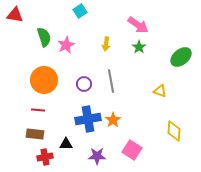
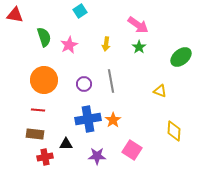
pink star: moved 3 px right
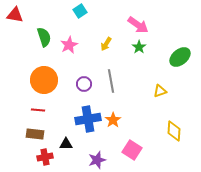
yellow arrow: rotated 24 degrees clockwise
green ellipse: moved 1 px left
yellow triangle: rotated 40 degrees counterclockwise
purple star: moved 4 px down; rotated 18 degrees counterclockwise
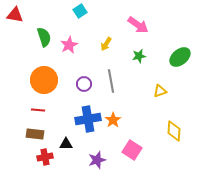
green star: moved 9 px down; rotated 24 degrees clockwise
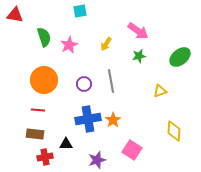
cyan square: rotated 24 degrees clockwise
pink arrow: moved 6 px down
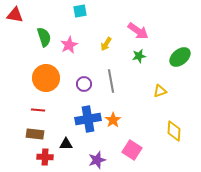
orange circle: moved 2 px right, 2 px up
red cross: rotated 14 degrees clockwise
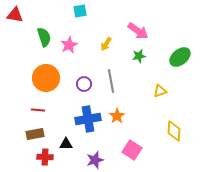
orange star: moved 4 px right, 4 px up
brown rectangle: rotated 18 degrees counterclockwise
purple star: moved 2 px left
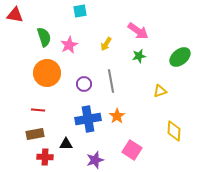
orange circle: moved 1 px right, 5 px up
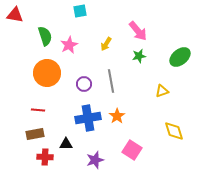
pink arrow: rotated 15 degrees clockwise
green semicircle: moved 1 px right, 1 px up
yellow triangle: moved 2 px right
blue cross: moved 1 px up
yellow diamond: rotated 20 degrees counterclockwise
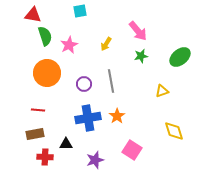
red triangle: moved 18 px right
green star: moved 2 px right
